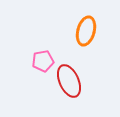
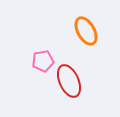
orange ellipse: rotated 44 degrees counterclockwise
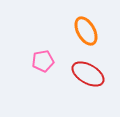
red ellipse: moved 19 px right, 7 px up; rotated 36 degrees counterclockwise
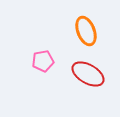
orange ellipse: rotated 8 degrees clockwise
